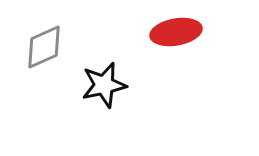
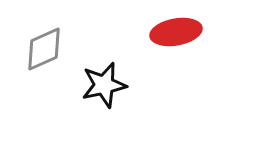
gray diamond: moved 2 px down
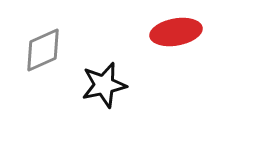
gray diamond: moved 1 px left, 1 px down
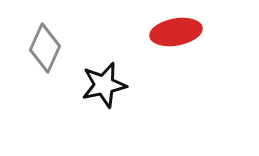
gray diamond: moved 2 px right, 2 px up; rotated 42 degrees counterclockwise
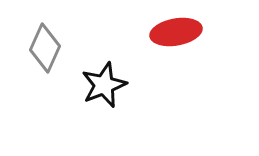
black star: rotated 9 degrees counterclockwise
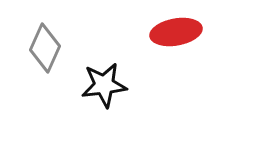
black star: rotated 15 degrees clockwise
